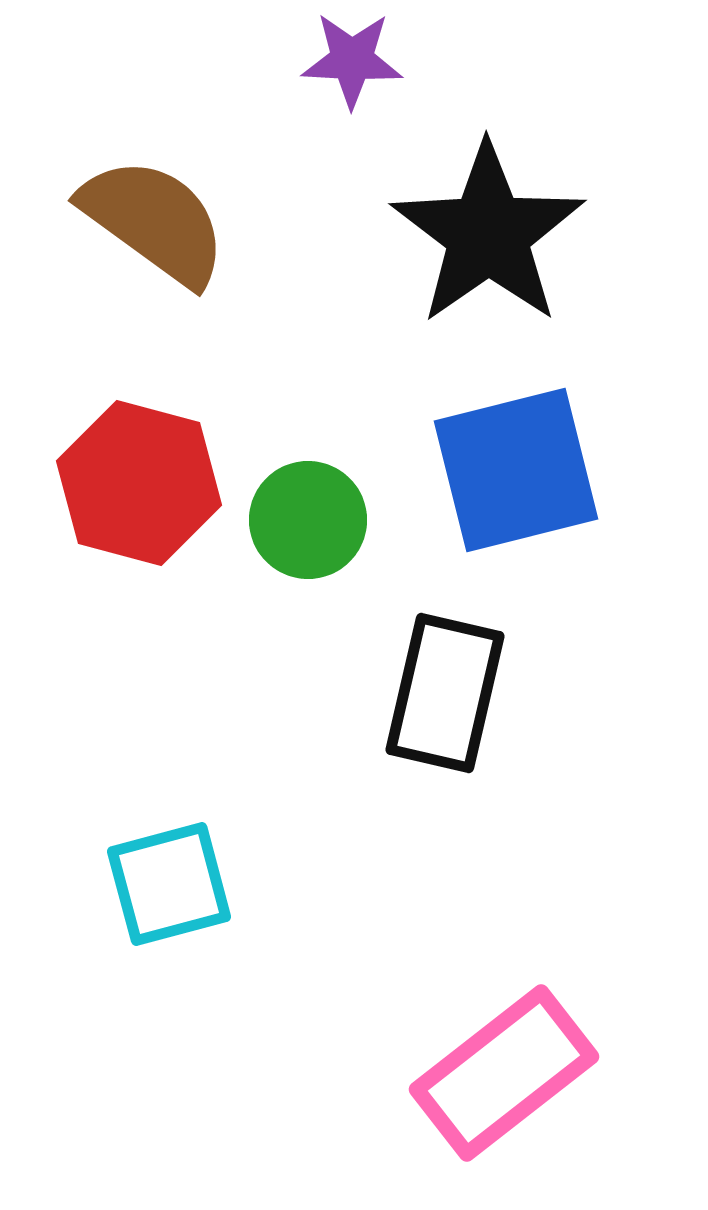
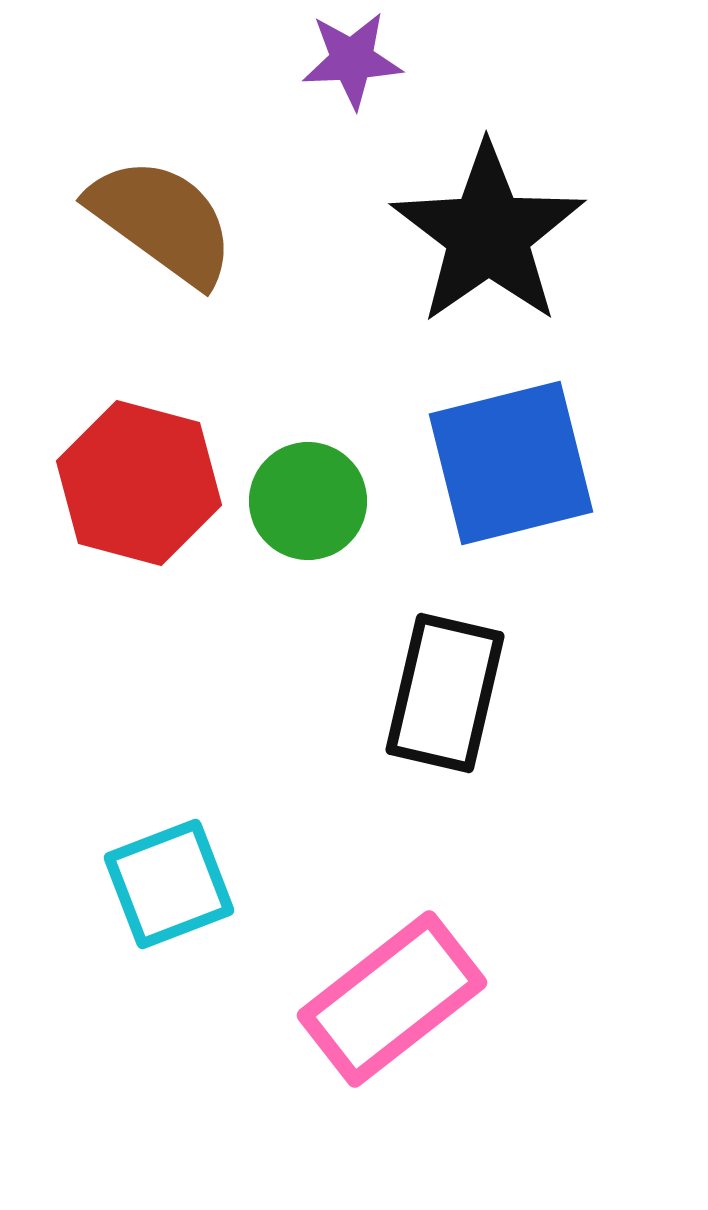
purple star: rotated 6 degrees counterclockwise
brown semicircle: moved 8 px right
blue square: moved 5 px left, 7 px up
green circle: moved 19 px up
cyan square: rotated 6 degrees counterclockwise
pink rectangle: moved 112 px left, 74 px up
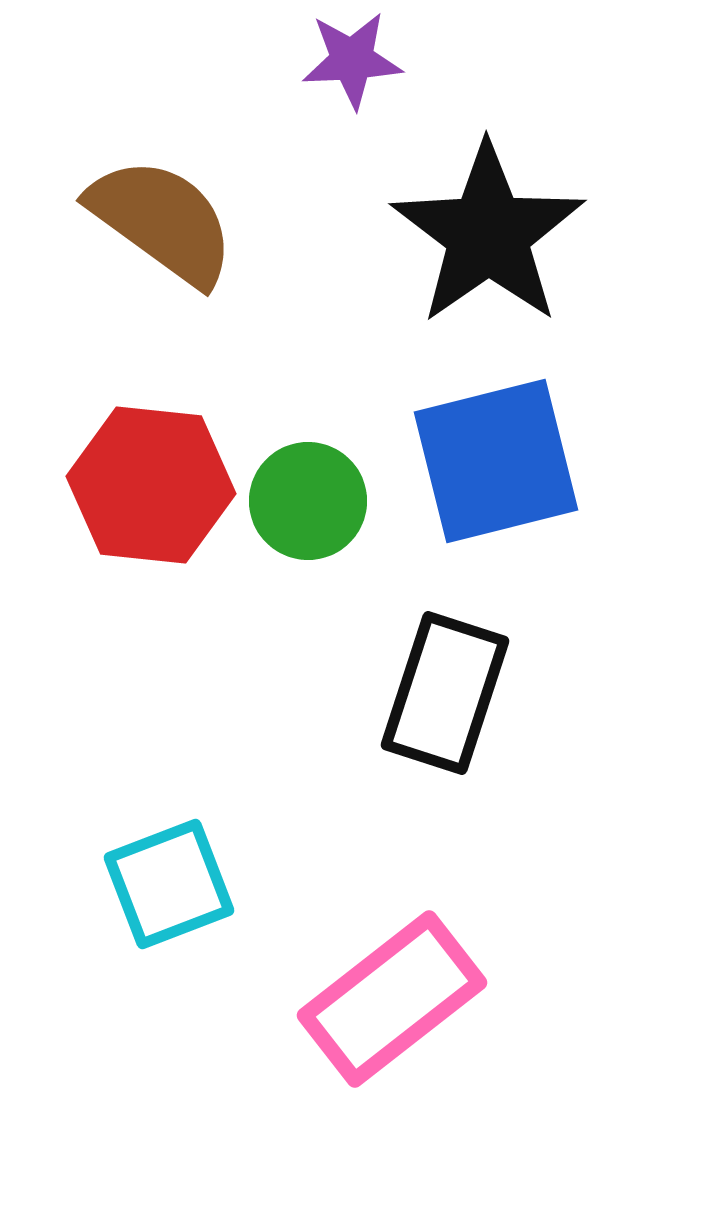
blue square: moved 15 px left, 2 px up
red hexagon: moved 12 px right, 2 px down; rotated 9 degrees counterclockwise
black rectangle: rotated 5 degrees clockwise
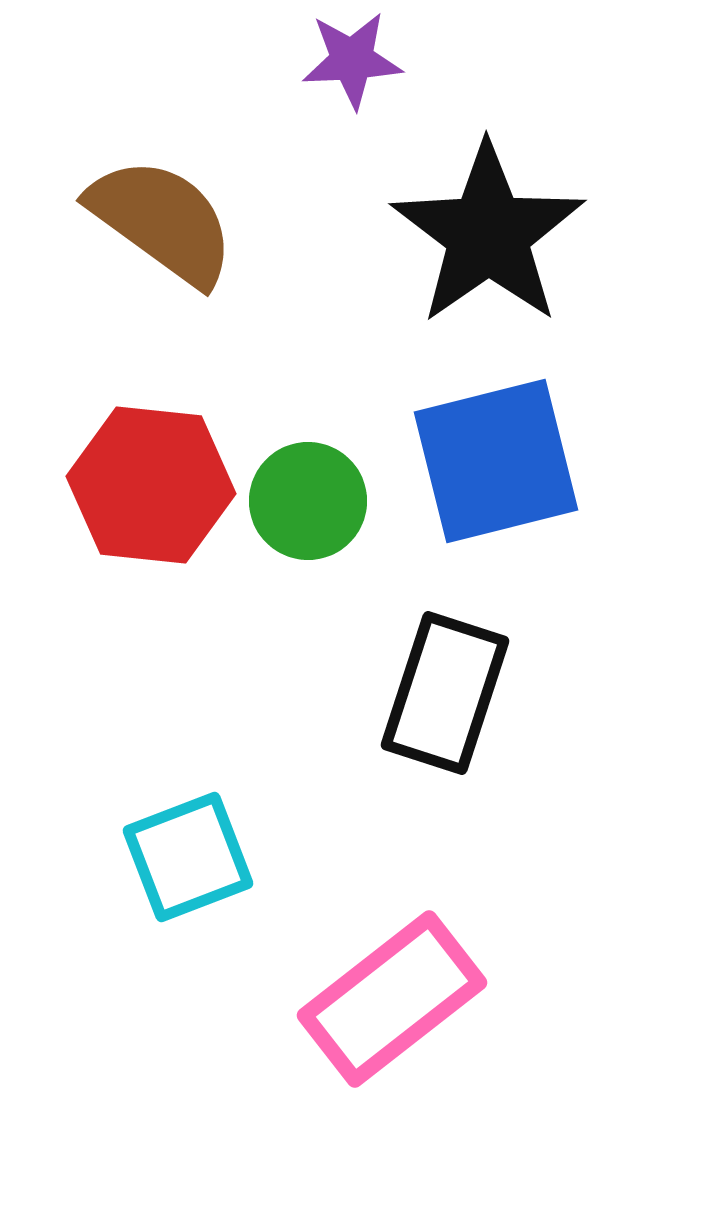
cyan square: moved 19 px right, 27 px up
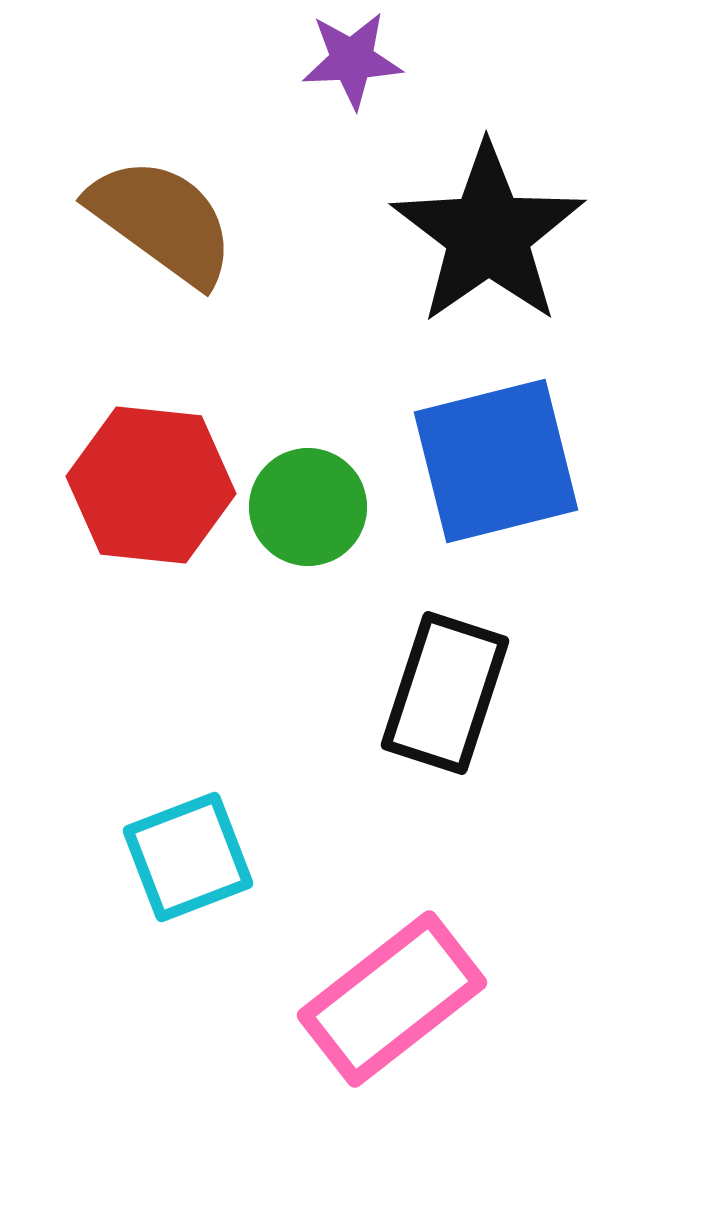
green circle: moved 6 px down
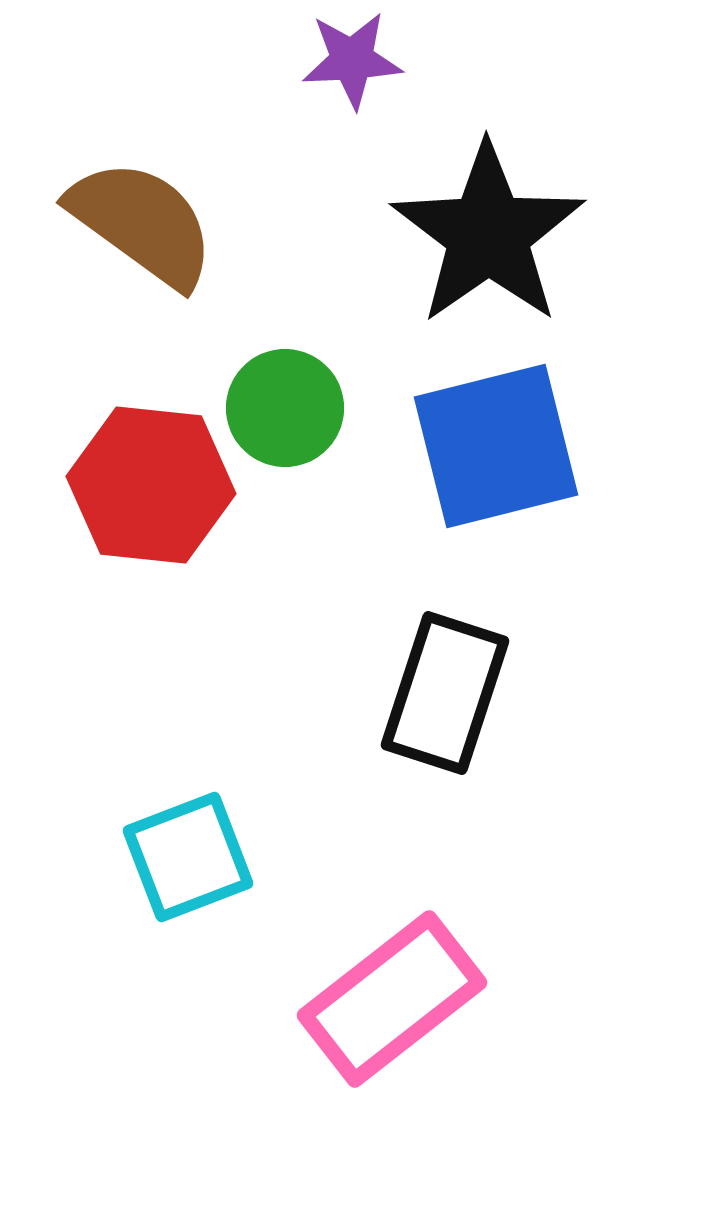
brown semicircle: moved 20 px left, 2 px down
blue square: moved 15 px up
green circle: moved 23 px left, 99 px up
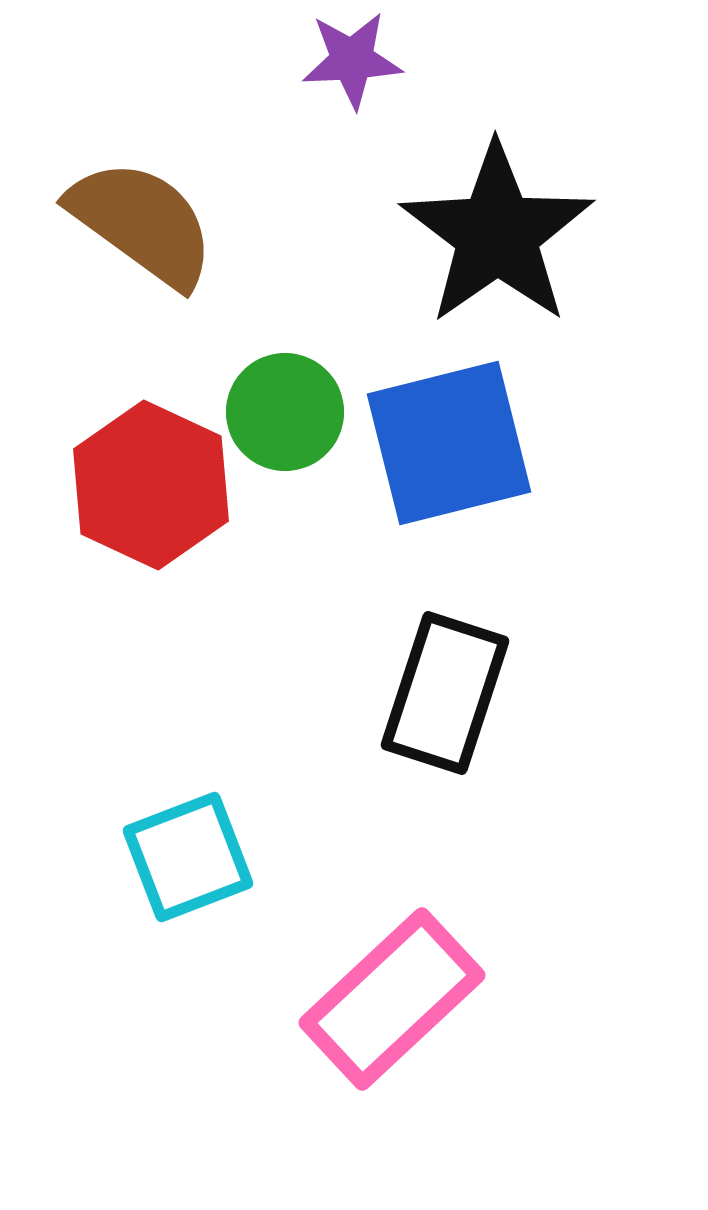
black star: moved 9 px right
green circle: moved 4 px down
blue square: moved 47 px left, 3 px up
red hexagon: rotated 19 degrees clockwise
pink rectangle: rotated 5 degrees counterclockwise
